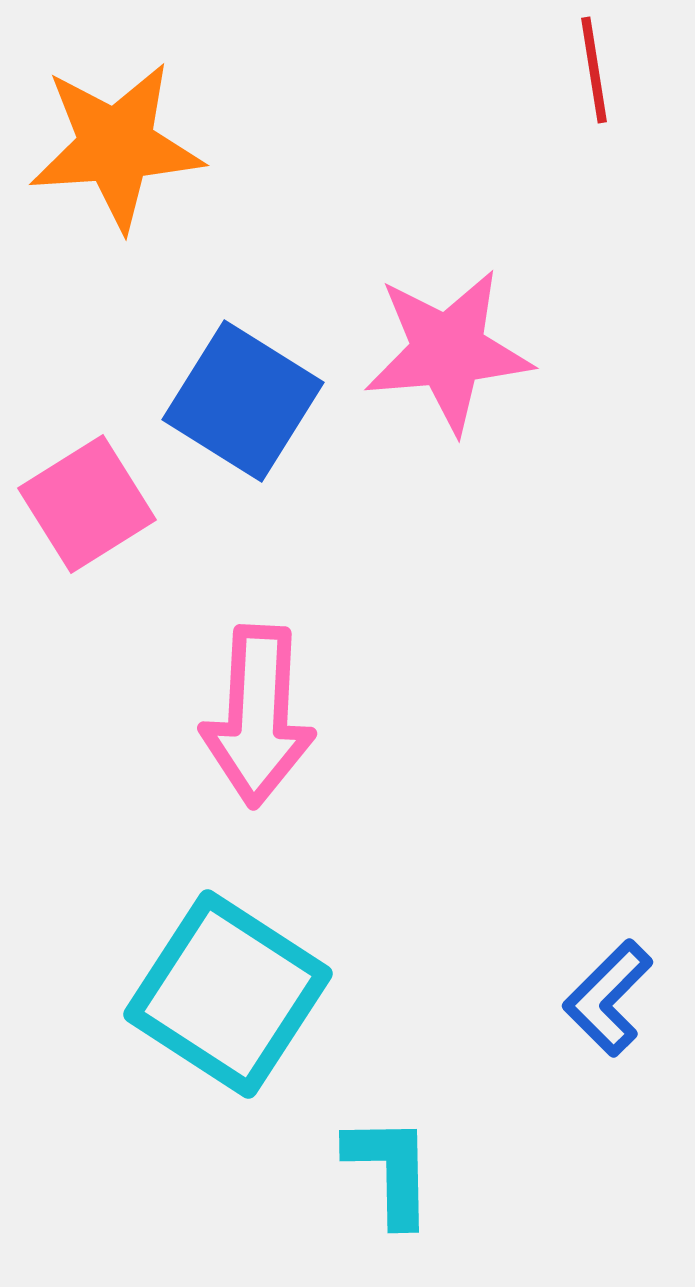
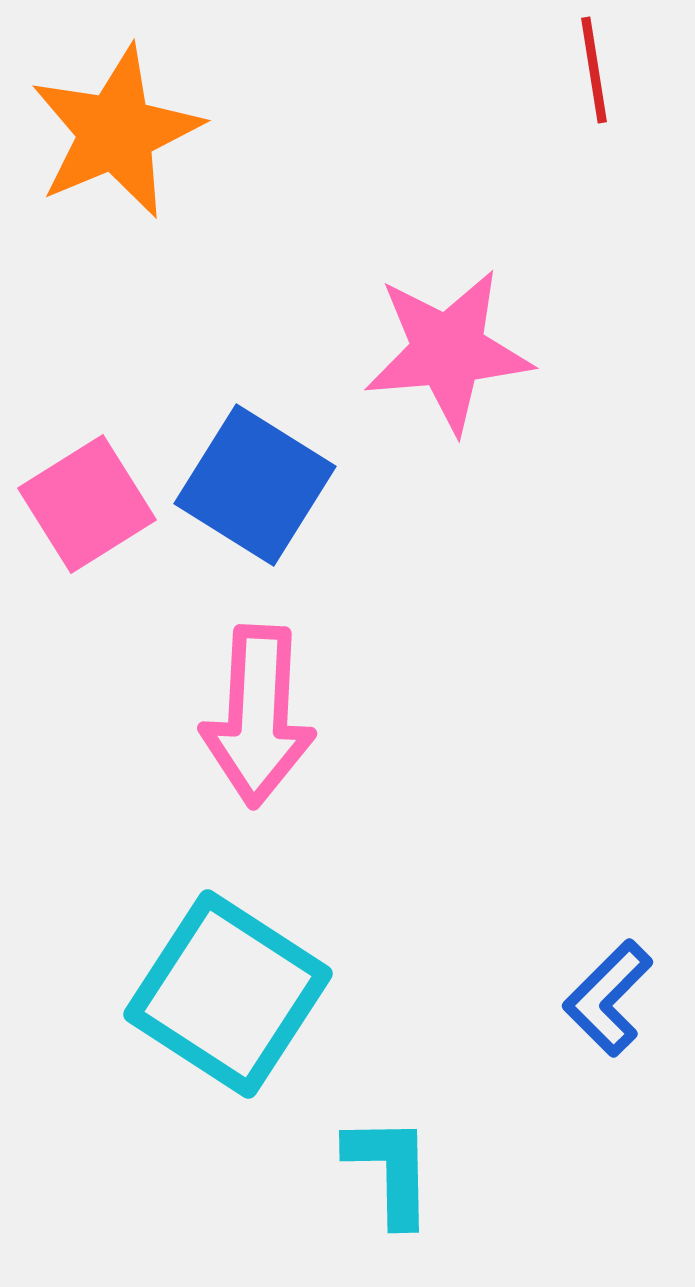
orange star: moved 14 px up; rotated 19 degrees counterclockwise
blue square: moved 12 px right, 84 px down
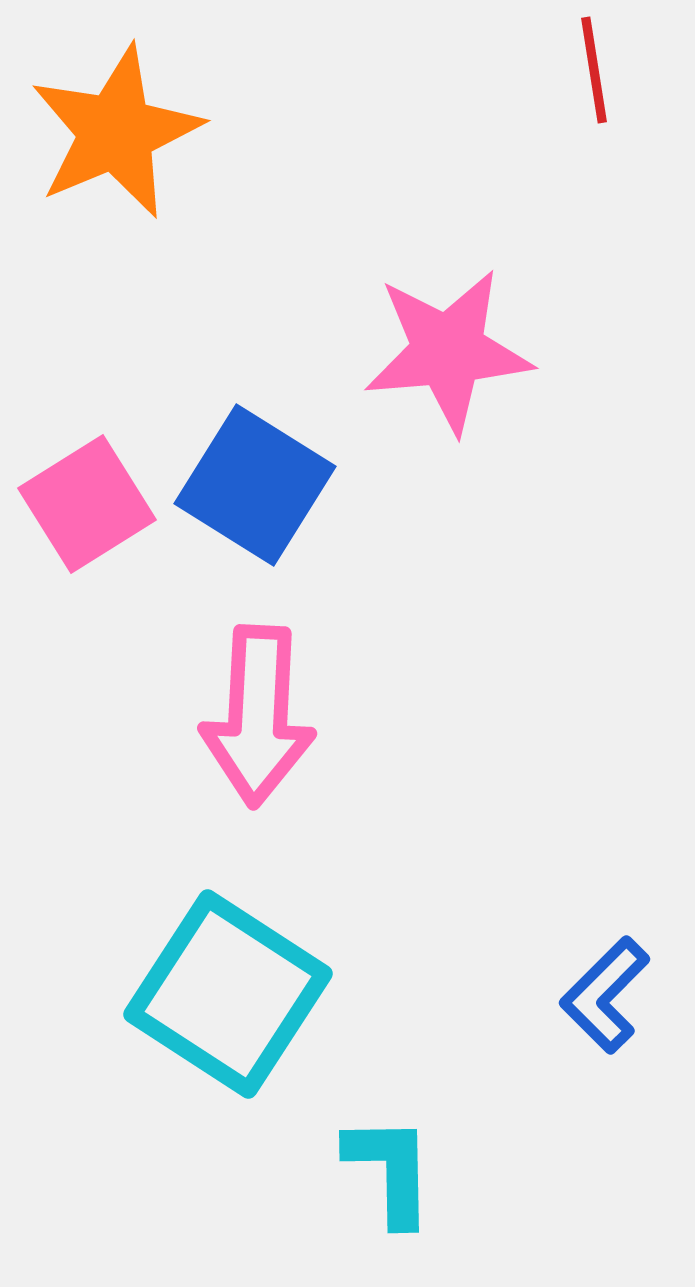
blue L-shape: moved 3 px left, 3 px up
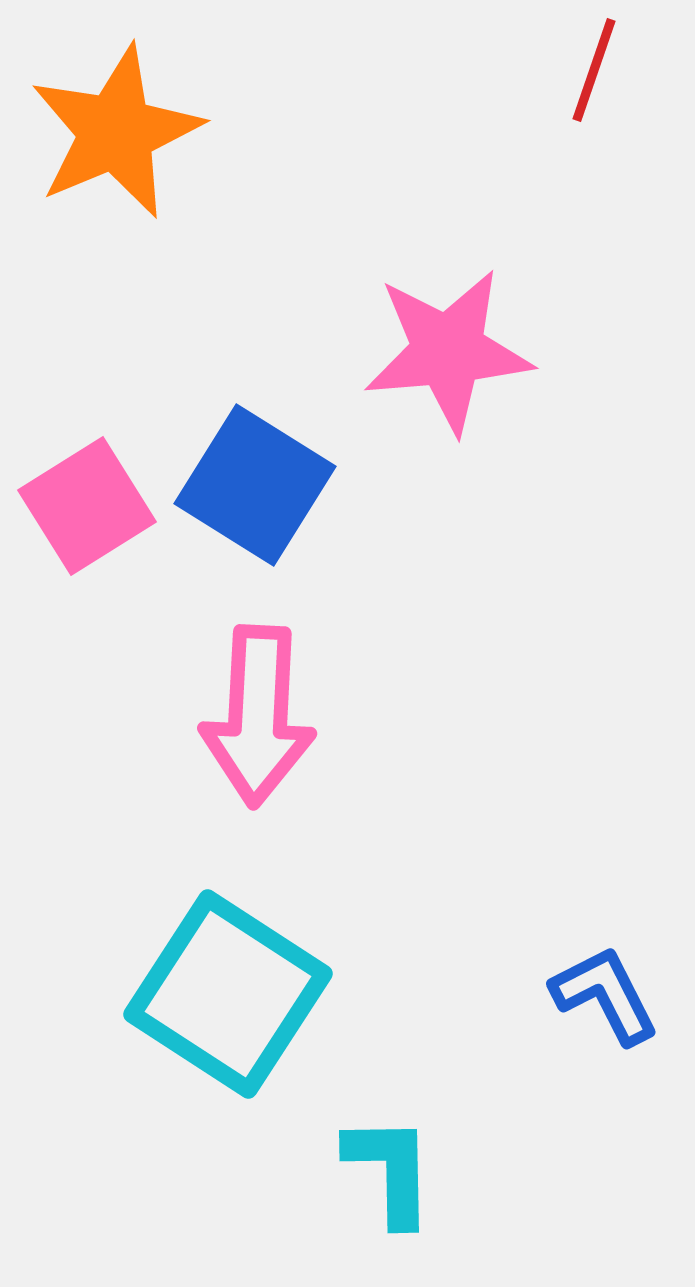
red line: rotated 28 degrees clockwise
pink square: moved 2 px down
blue L-shape: rotated 108 degrees clockwise
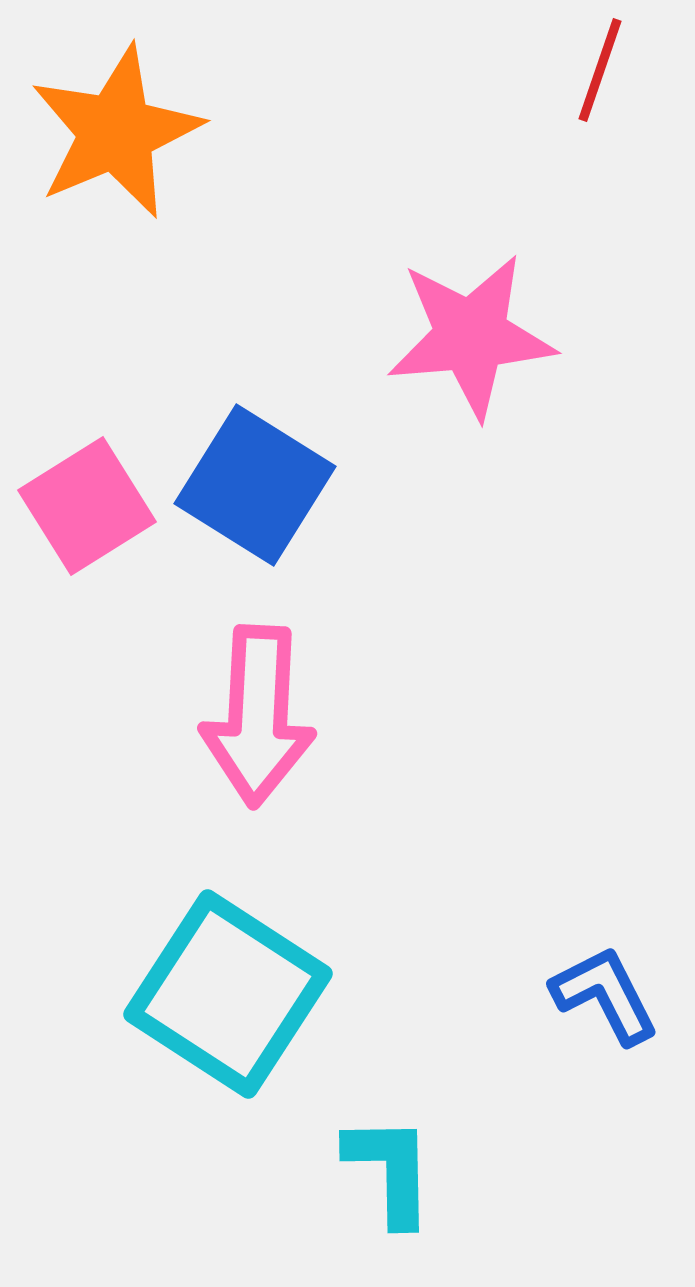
red line: moved 6 px right
pink star: moved 23 px right, 15 px up
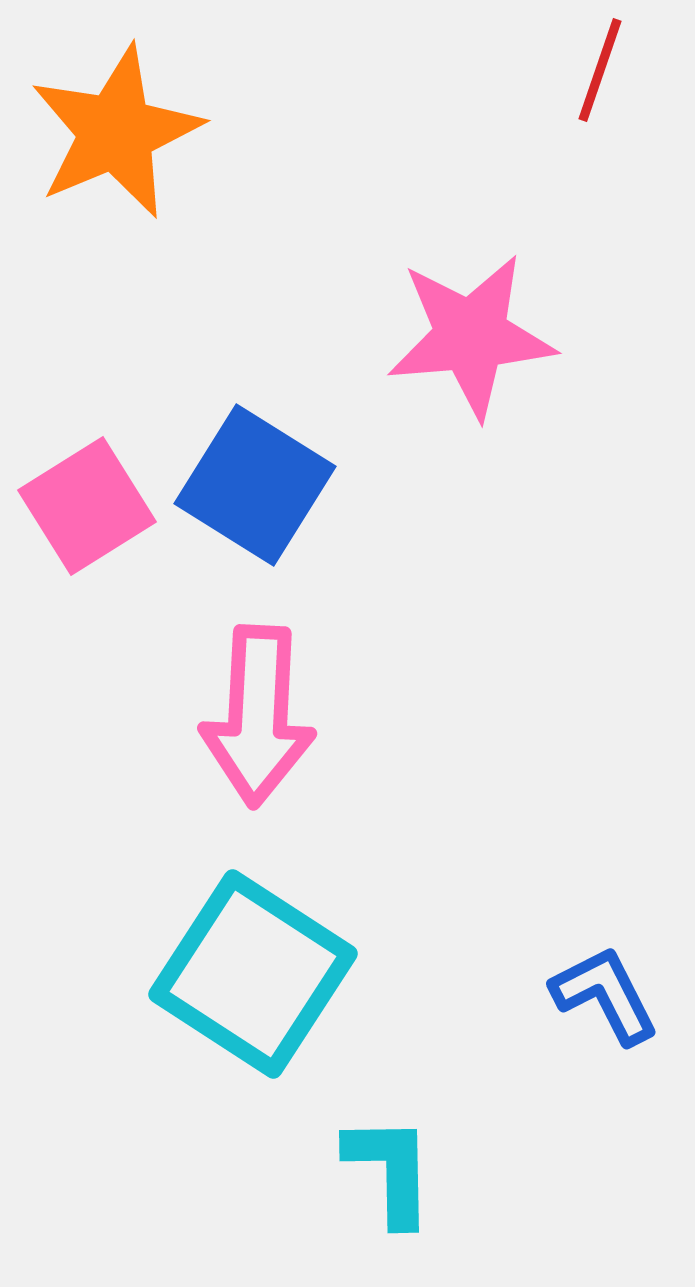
cyan square: moved 25 px right, 20 px up
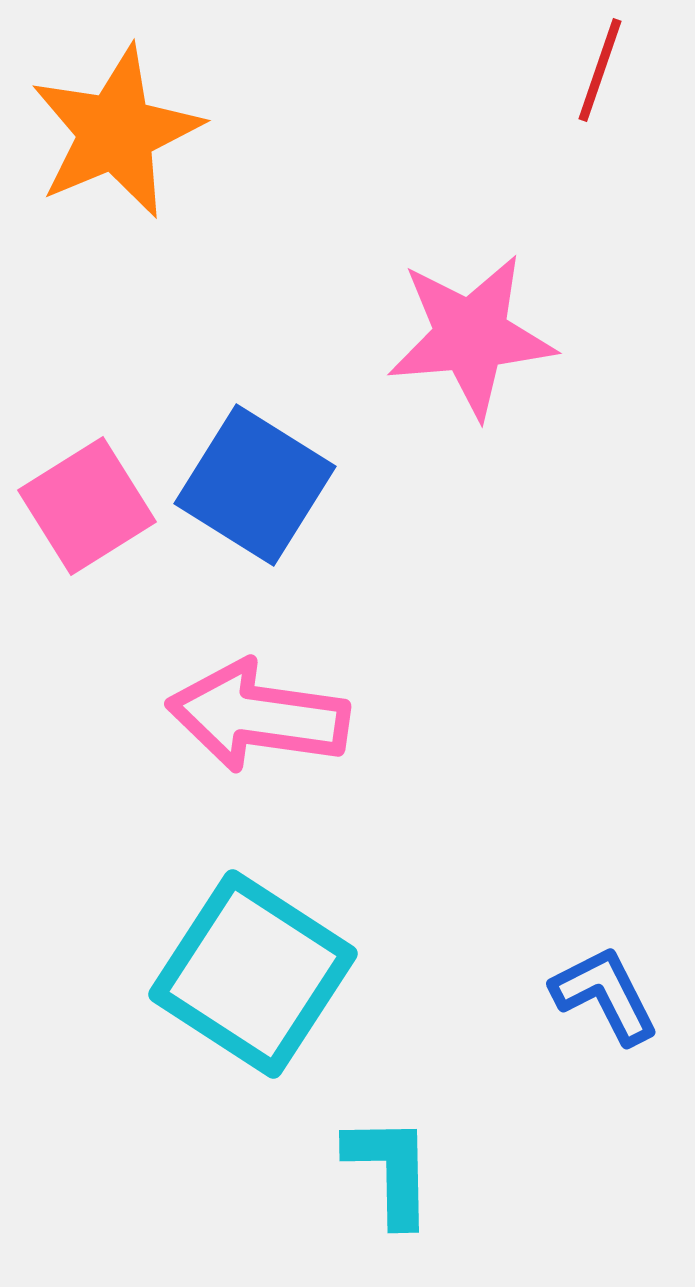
pink arrow: rotated 95 degrees clockwise
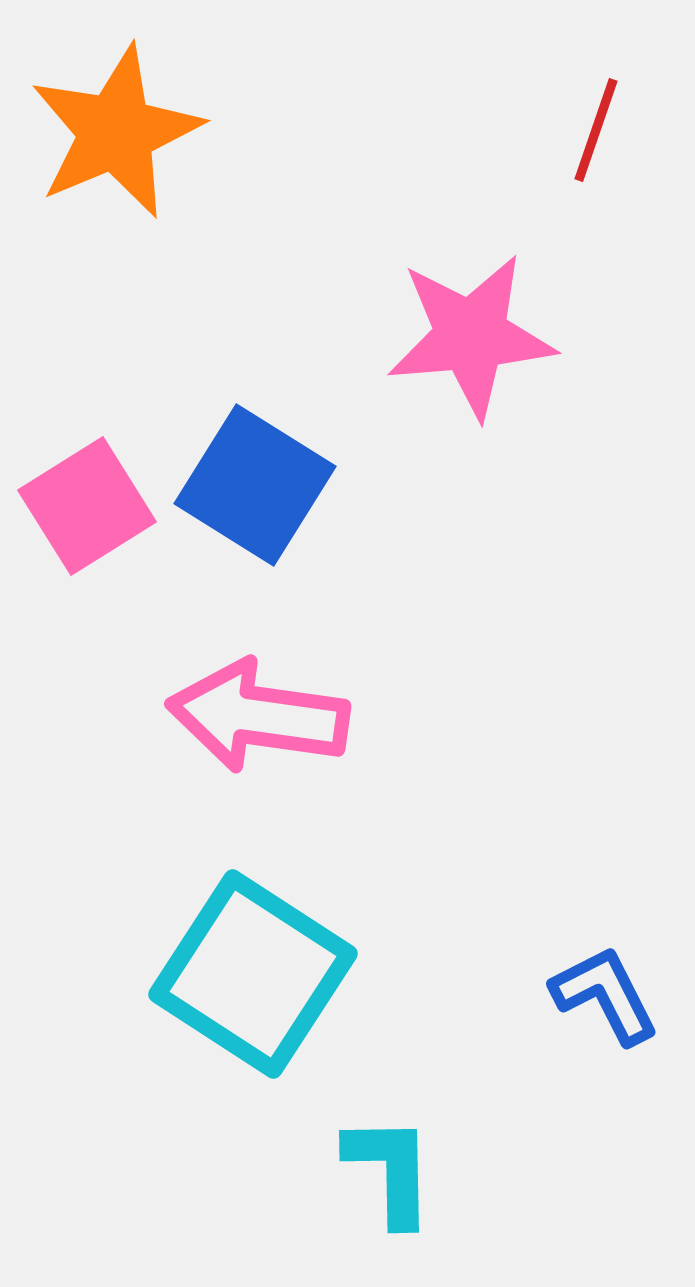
red line: moved 4 px left, 60 px down
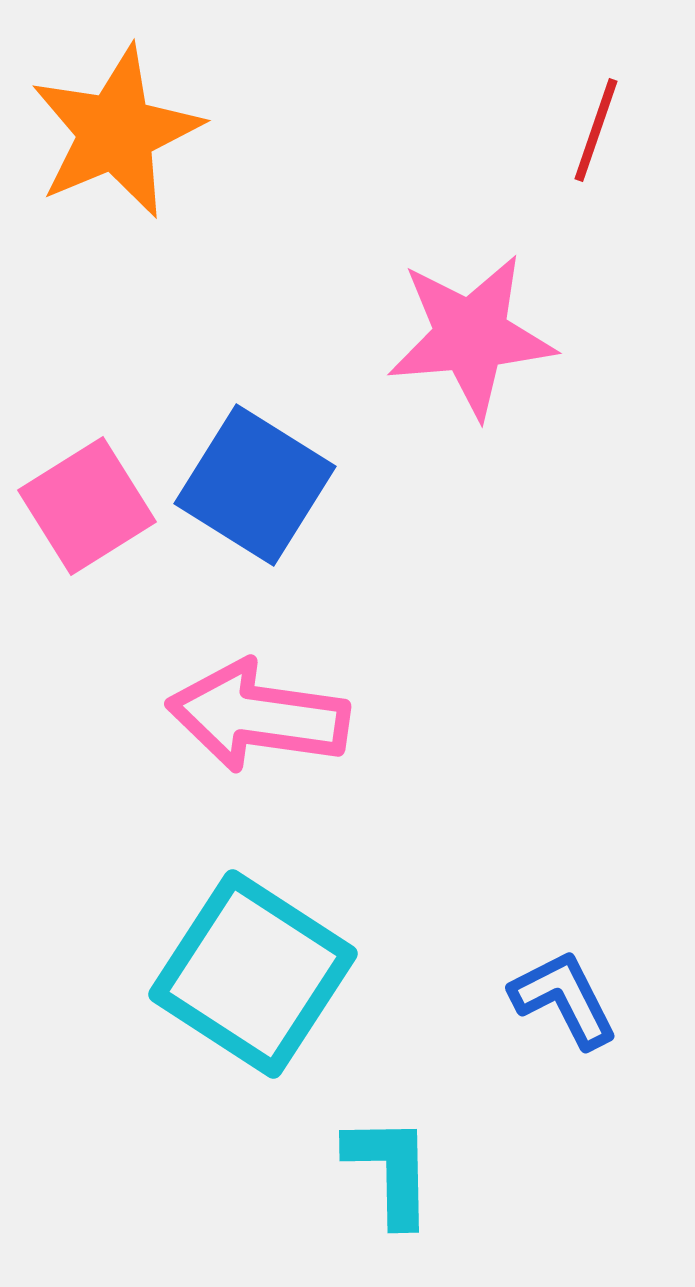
blue L-shape: moved 41 px left, 4 px down
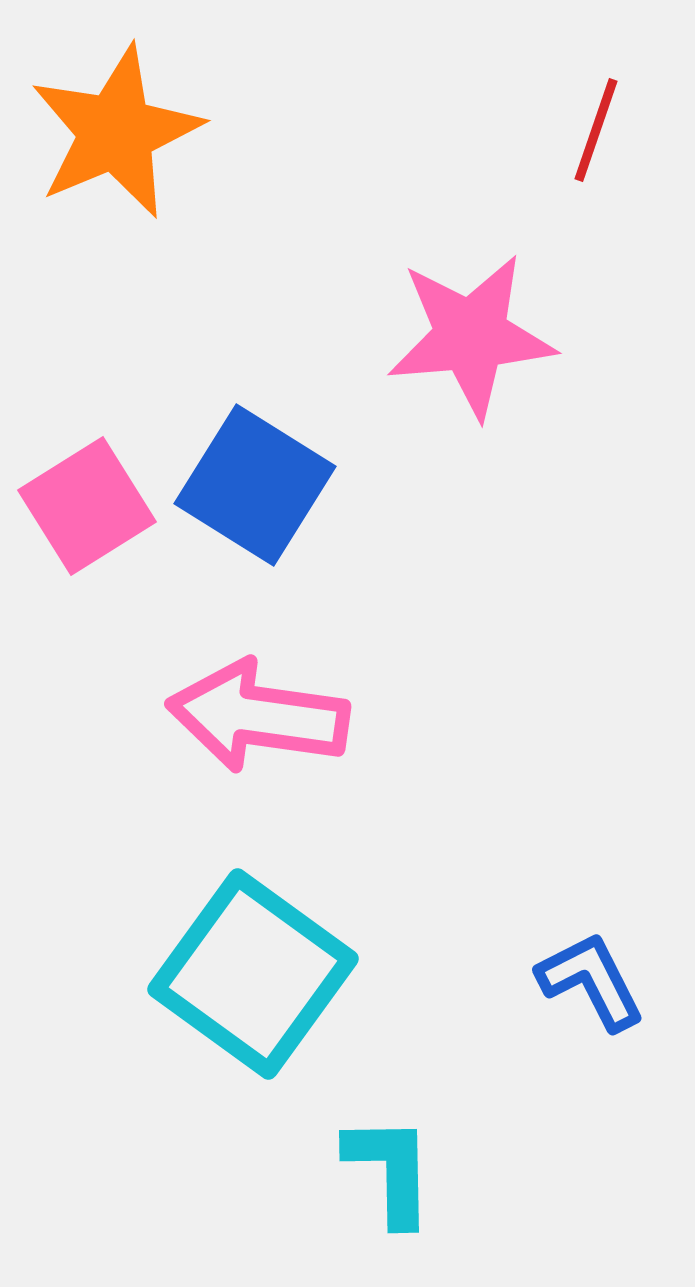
cyan square: rotated 3 degrees clockwise
blue L-shape: moved 27 px right, 18 px up
